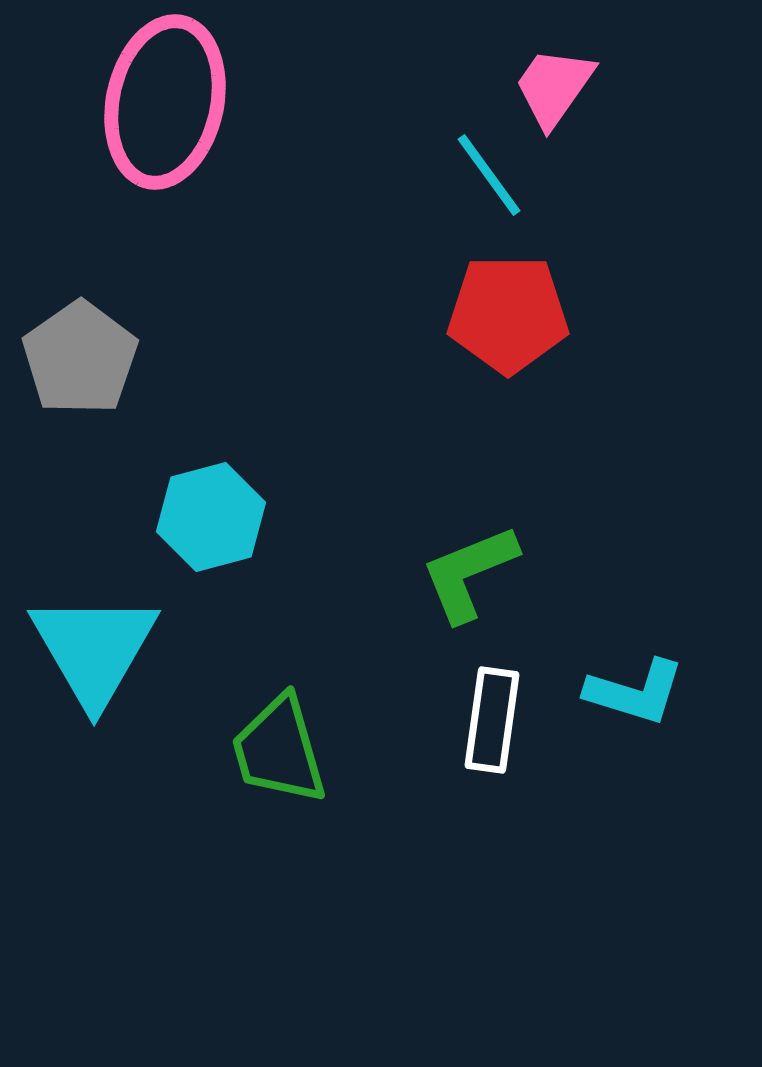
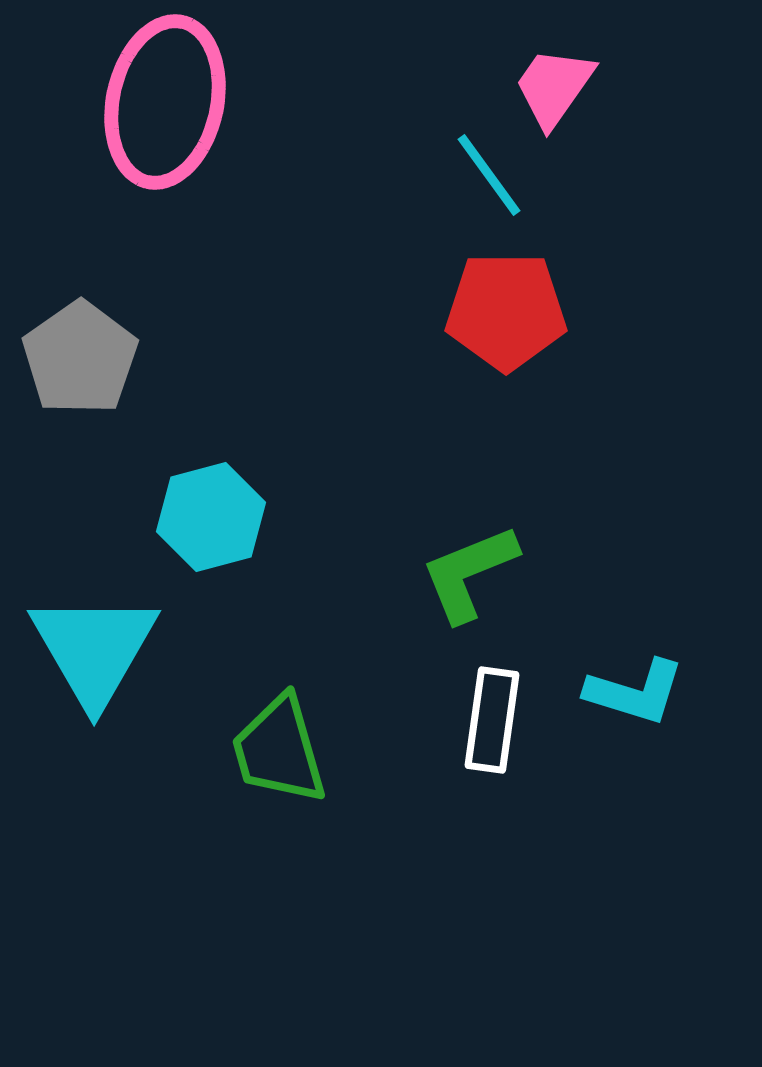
red pentagon: moved 2 px left, 3 px up
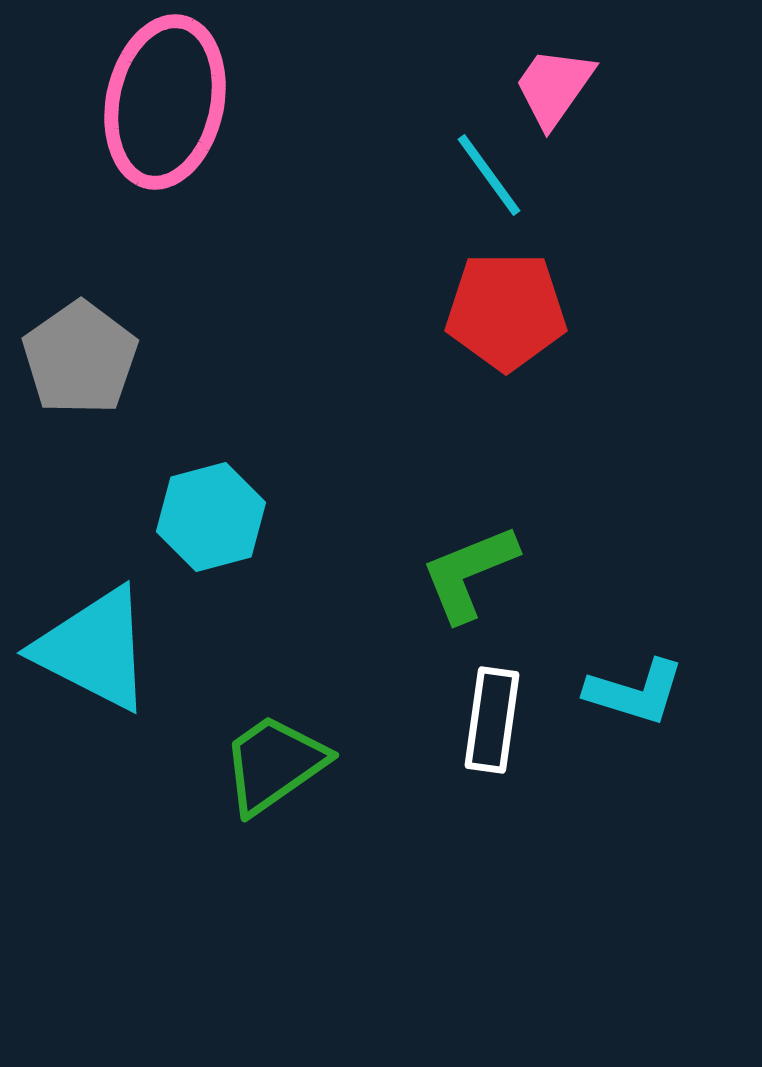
cyan triangle: rotated 33 degrees counterclockwise
green trapezoid: moved 5 px left, 14 px down; rotated 71 degrees clockwise
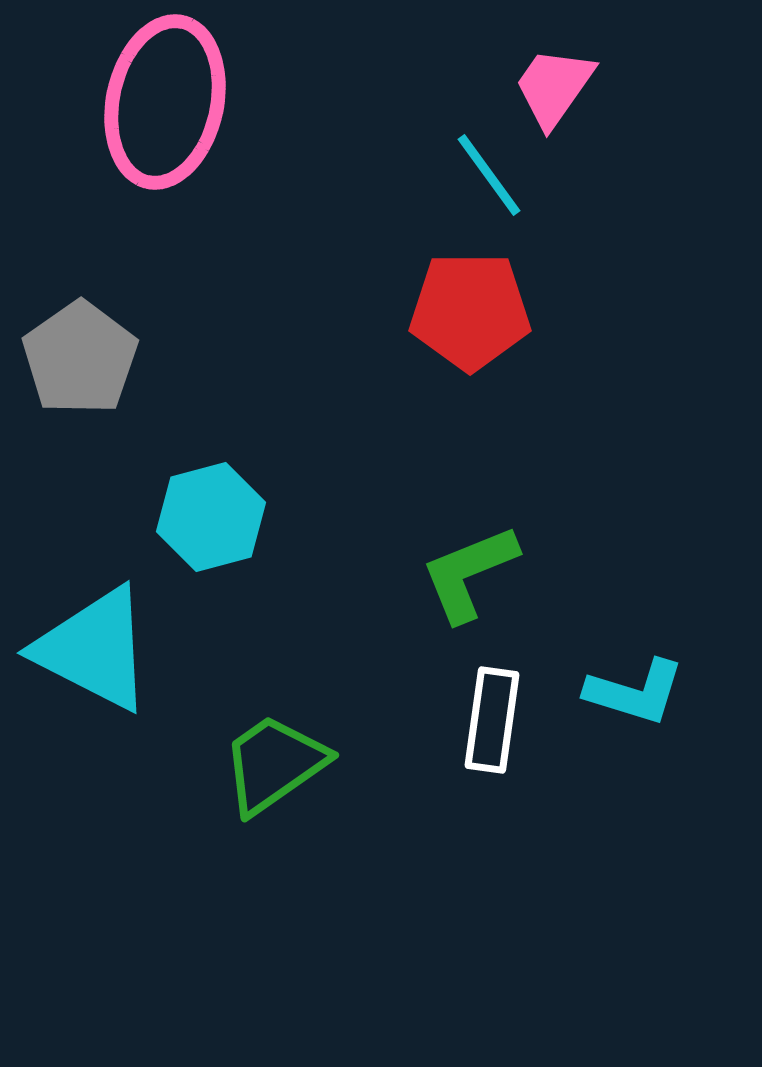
red pentagon: moved 36 px left
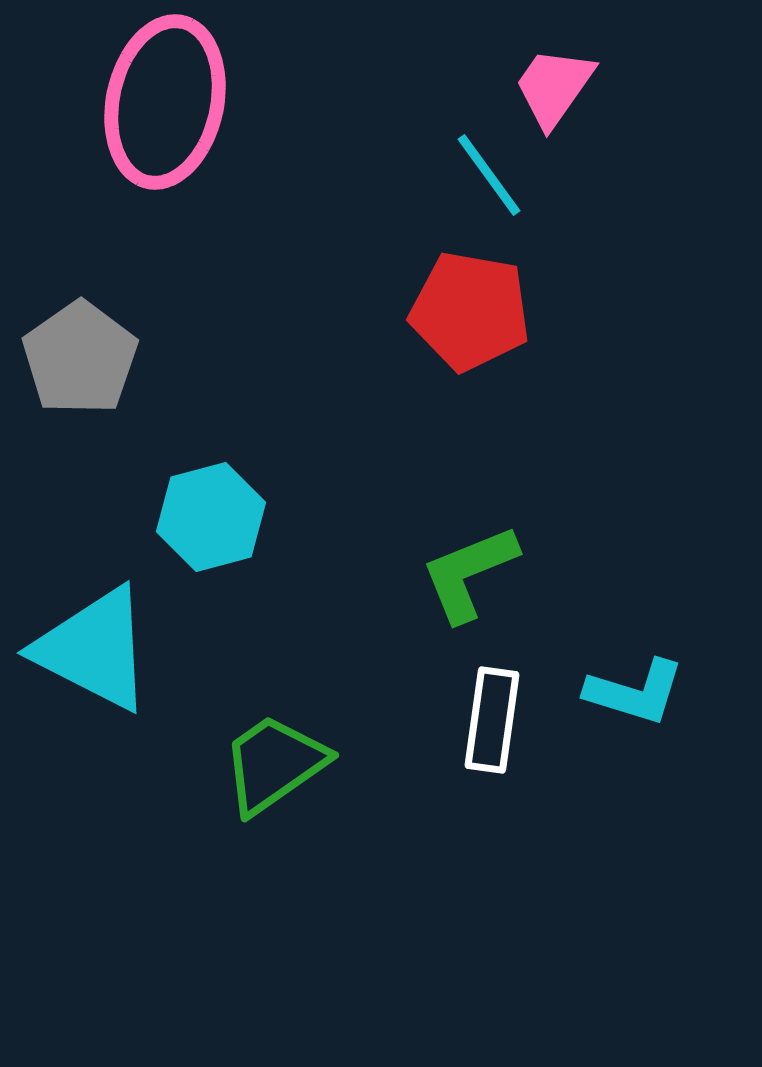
red pentagon: rotated 10 degrees clockwise
